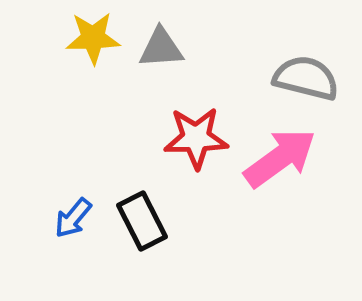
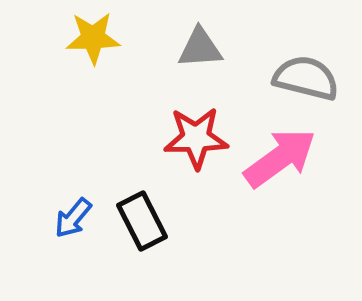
gray triangle: moved 39 px right
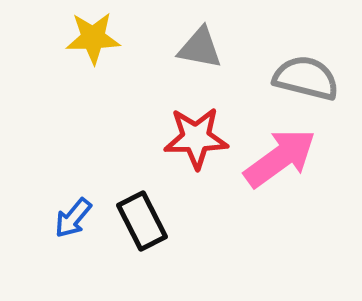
gray triangle: rotated 15 degrees clockwise
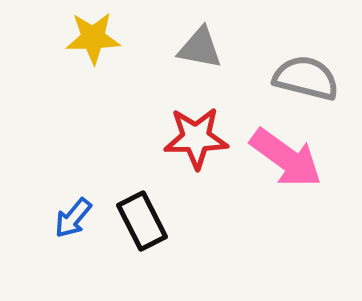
pink arrow: moved 6 px right; rotated 72 degrees clockwise
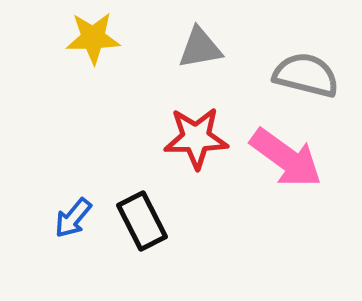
gray triangle: rotated 21 degrees counterclockwise
gray semicircle: moved 3 px up
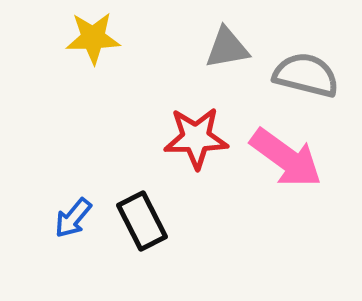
gray triangle: moved 27 px right
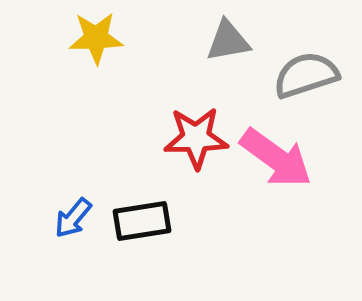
yellow star: moved 3 px right
gray triangle: moved 1 px right, 7 px up
gray semicircle: rotated 32 degrees counterclockwise
pink arrow: moved 10 px left
black rectangle: rotated 72 degrees counterclockwise
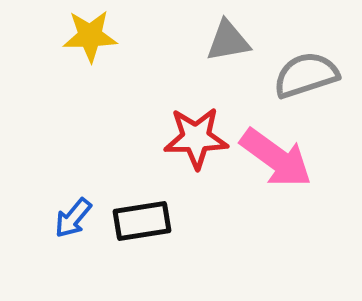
yellow star: moved 6 px left, 2 px up
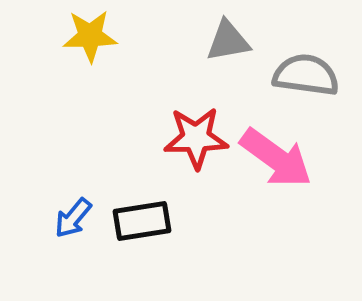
gray semicircle: rotated 26 degrees clockwise
